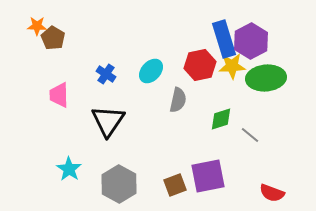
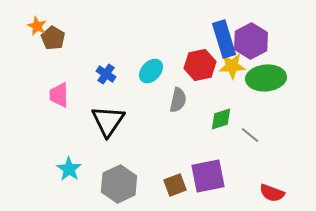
orange star: rotated 24 degrees clockwise
gray hexagon: rotated 6 degrees clockwise
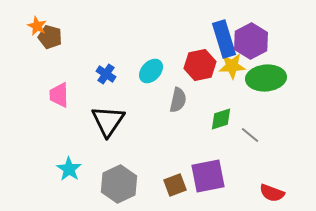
brown pentagon: moved 3 px left, 1 px up; rotated 15 degrees counterclockwise
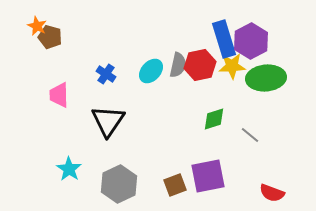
gray semicircle: moved 35 px up
green diamond: moved 7 px left
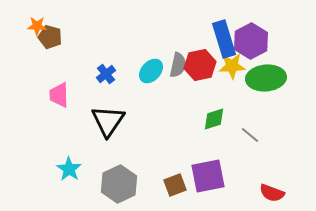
orange star: rotated 24 degrees counterclockwise
blue cross: rotated 18 degrees clockwise
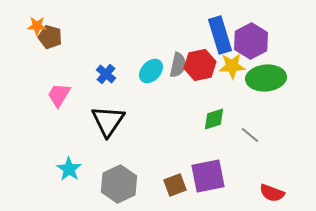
blue rectangle: moved 4 px left, 4 px up
blue cross: rotated 12 degrees counterclockwise
pink trapezoid: rotated 32 degrees clockwise
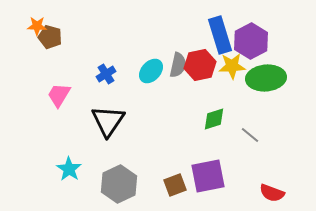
blue cross: rotated 18 degrees clockwise
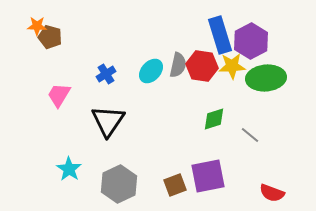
red hexagon: moved 2 px right, 1 px down; rotated 20 degrees clockwise
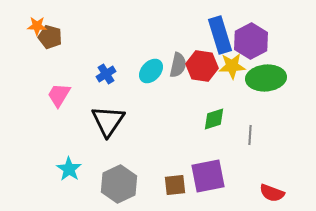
gray line: rotated 54 degrees clockwise
brown square: rotated 15 degrees clockwise
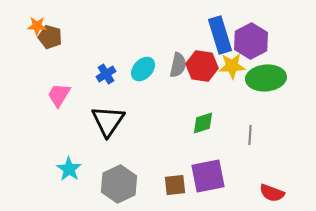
cyan ellipse: moved 8 px left, 2 px up
green diamond: moved 11 px left, 4 px down
